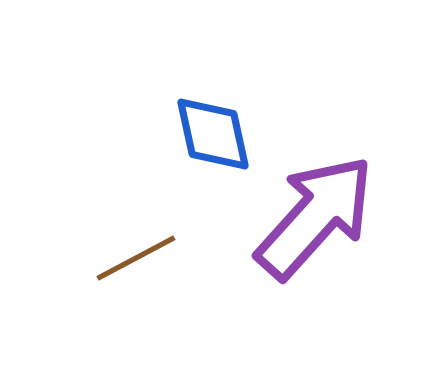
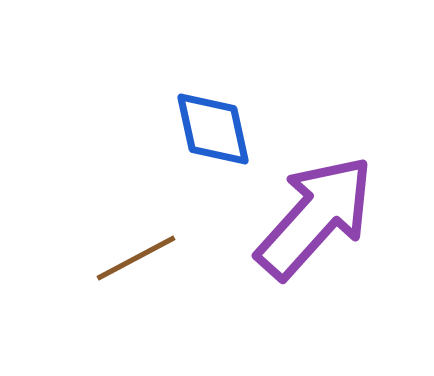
blue diamond: moved 5 px up
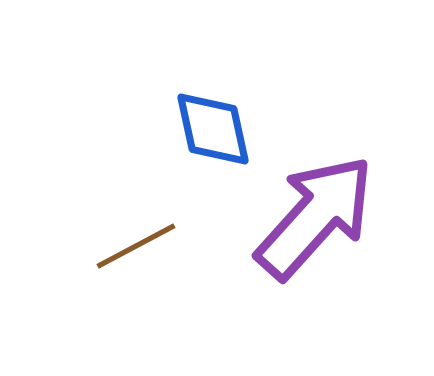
brown line: moved 12 px up
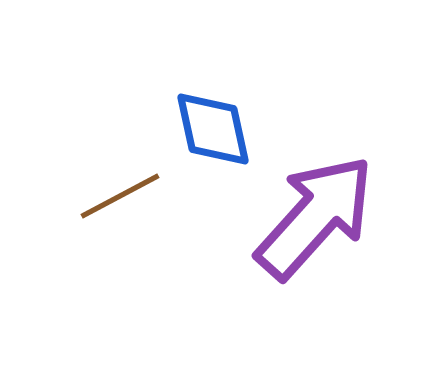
brown line: moved 16 px left, 50 px up
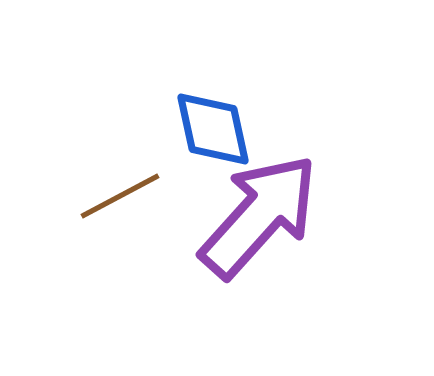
purple arrow: moved 56 px left, 1 px up
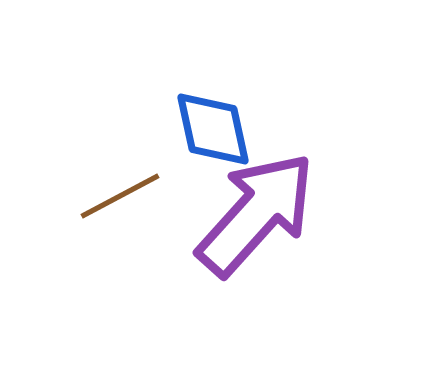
purple arrow: moved 3 px left, 2 px up
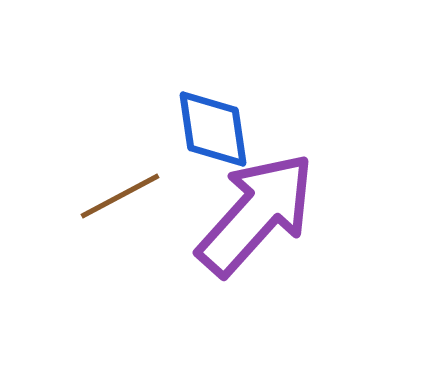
blue diamond: rotated 4 degrees clockwise
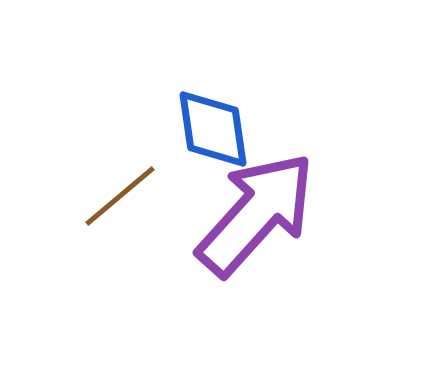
brown line: rotated 12 degrees counterclockwise
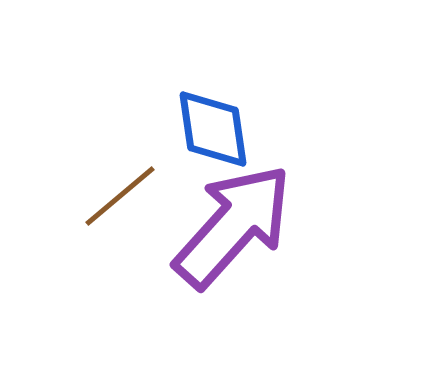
purple arrow: moved 23 px left, 12 px down
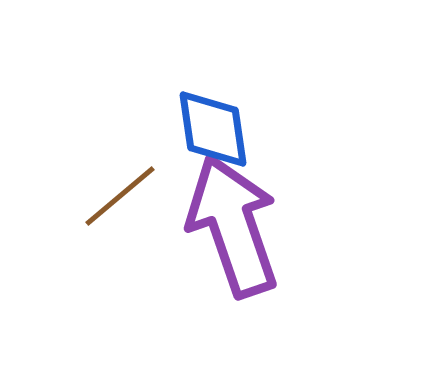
purple arrow: rotated 61 degrees counterclockwise
